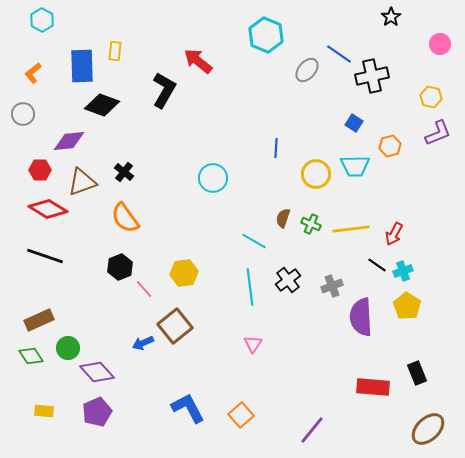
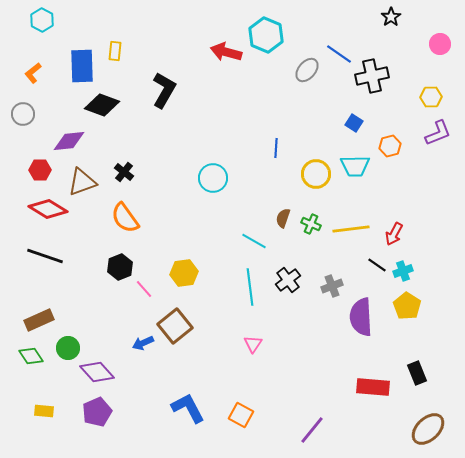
red arrow at (198, 61): moved 28 px right, 9 px up; rotated 24 degrees counterclockwise
yellow hexagon at (431, 97): rotated 15 degrees counterclockwise
orange square at (241, 415): rotated 20 degrees counterclockwise
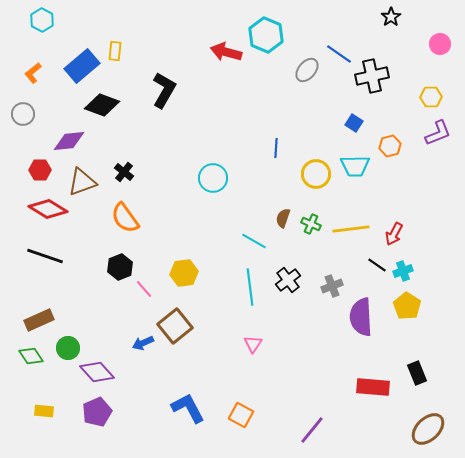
blue rectangle at (82, 66): rotated 52 degrees clockwise
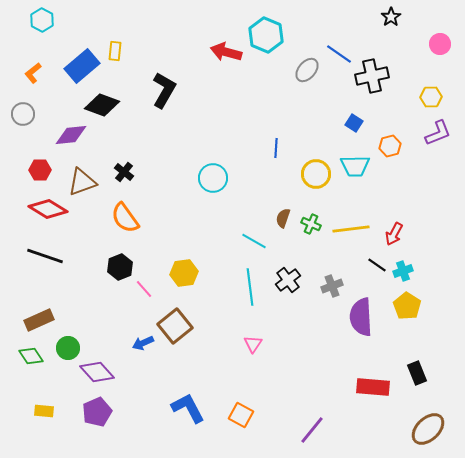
purple diamond at (69, 141): moved 2 px right, 6 px up
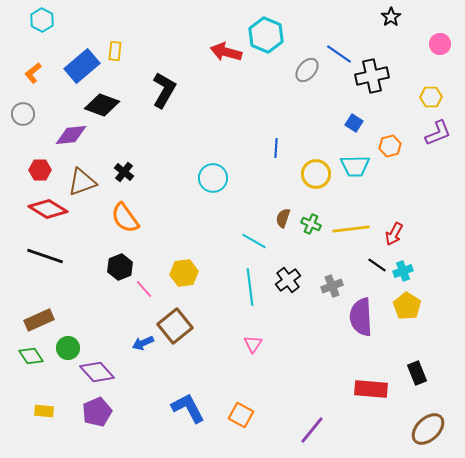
red rectangle at (373, 387): moved 2 px left, 2 px down
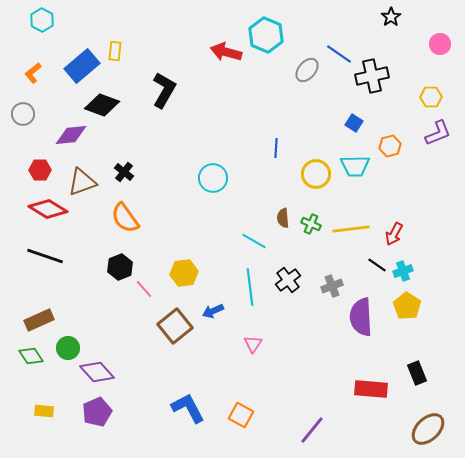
brown semicircle at (283, 218): rotated 24 degrees counterclockwise
blue arrow at (143, 343): moved 70 px right, 32 px up
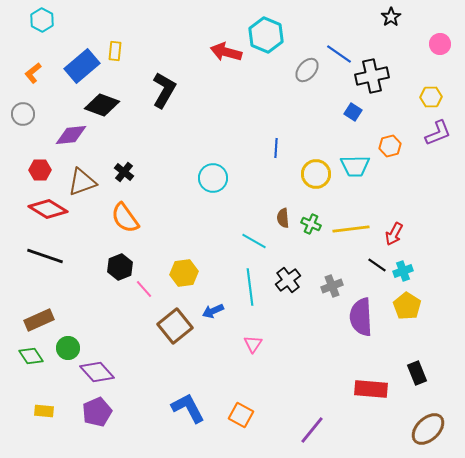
blue square at (354, 123): moved 1 px left, 11 px up
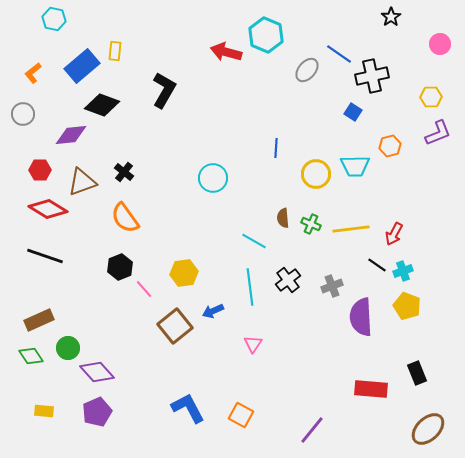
cyan hexagon at (42, 20): moved 12 px right, 1 px up; rotated 15 degrees counterclockwise
yellow pentagon at (407, 306): rotated 12 degrees counterclockwise
